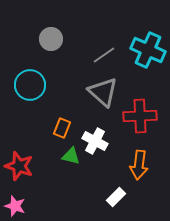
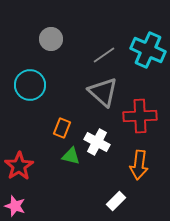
white cross: moved 2 px right, 1 px down
red star: rotated 20 degrees clockwise
white rectangle: moved 4 px down
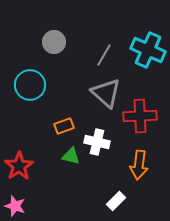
gray circle: moved 3 px right, 3 px down
gray line: rotated 25 degrees counterclockwise
gray triangle: moved 3 px right, 1 px down
orange rectangle: moved 2 px right, 2 px up; rotated 48 degrees clockwise
white cross: rotated 15 degrees counterclockwise
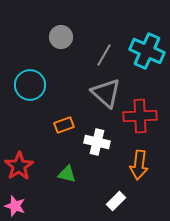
gray circle: moved 7 px right, 5 px up
cyan cross: moved 1 px left, 1 px down
orange rectangle: moved 1 px up
green triangle: moved 4 px left, 18 px down
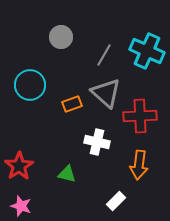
orange rectangle: moved 8 px right, 21 px up
pink star: moved 6 px right
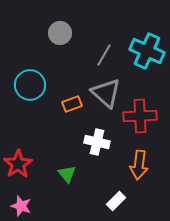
gray circle: moved 1 px left, 4 px up
red star: moved 1 px left, 2 px up
green triangle: rotated 36 degrees clockwise
